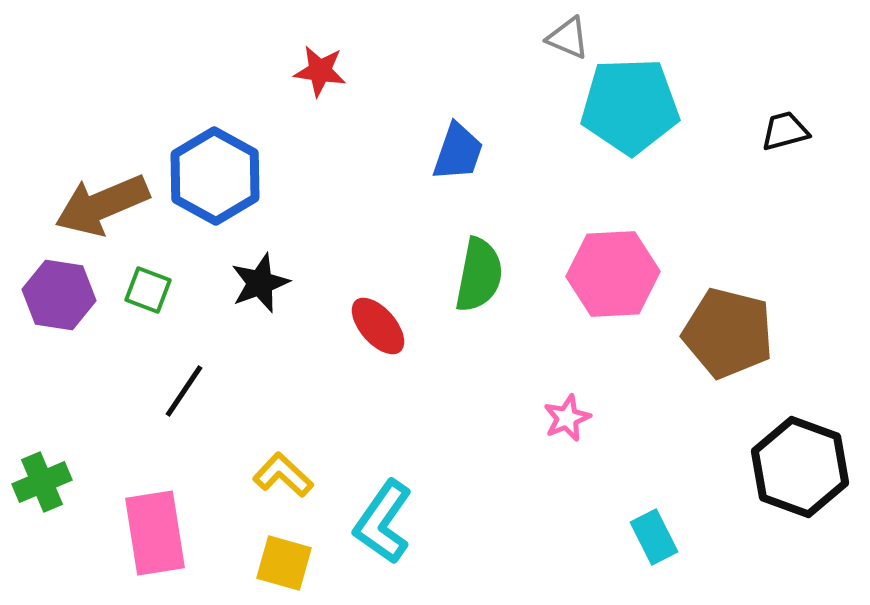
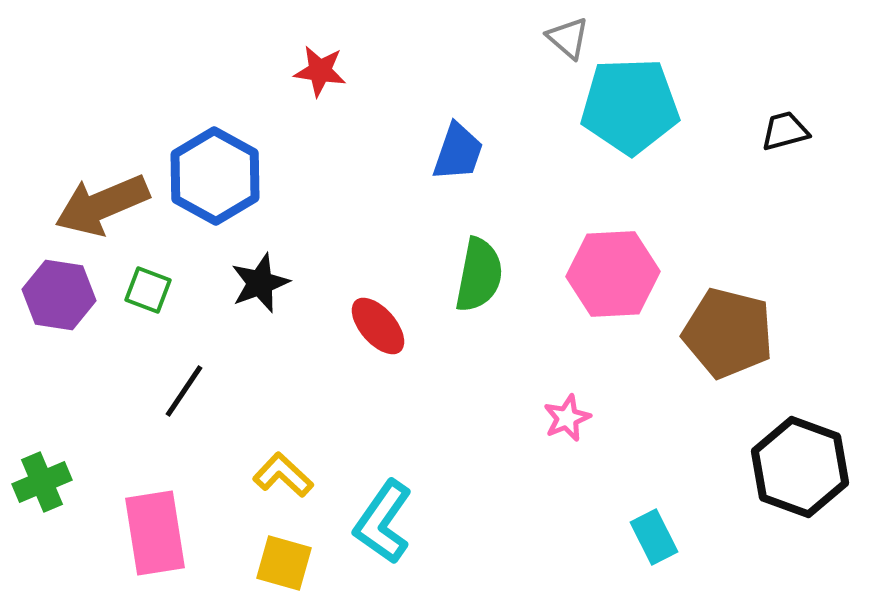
gray triangle: rotated 18 degrees clockwise
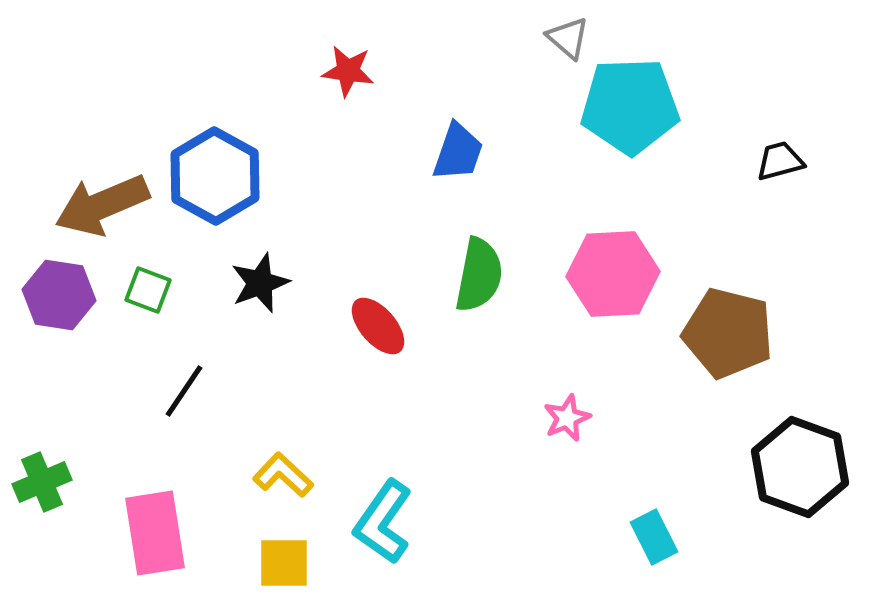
red star: moved 28 px right
black trapezoid: moved 5 px left, 30 px down
yellow square: rotated 16 degrees counterclockwise
